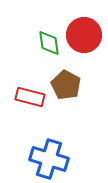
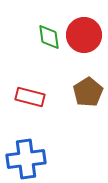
green diamond: moved 6 px up
brown pentagon: moved 22 px right, 7 px down; rotated 12 degrees clockwise
blue cross: moved 23 px left; rotated 24 degrees counterclockwise
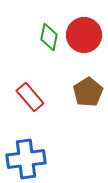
green diamond: rotated 20 degrees clockwise
red rectangle: rotated 36 degrees clockwise
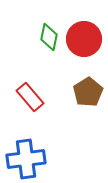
red circle: moved 4 px down
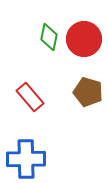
brown pentagon: rotated 24 degrees counterclockwise
blue cross: rotated 6 degrees clockwise
